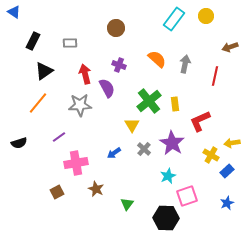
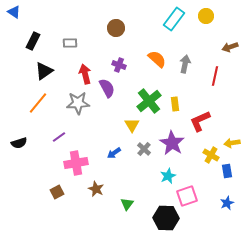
gray star: moved 2 px left, 2 px up
blue rectangle: rotated 56 degrees counterclockwise
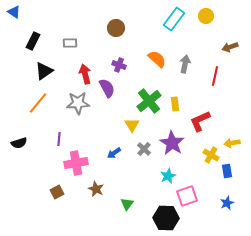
purple line: moved 2 px down; rotated 48 degrees counterclockwise
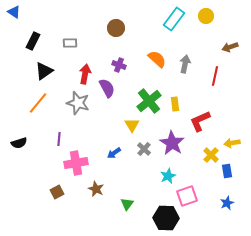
red arrow: rotated 24 degrees clockwise
gray star: rotated 20 degrees clockwise
yellow cross: rotated 14 degrees clockwise
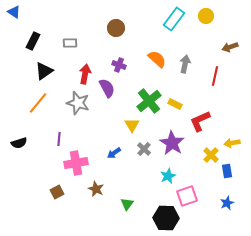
yellow rectangle: rotated 56 degrees counterclockwise
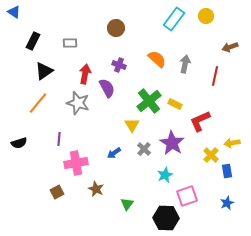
cyan star: moved 3 px left, 1 px up
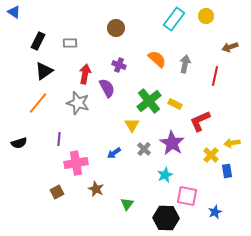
black rectangle: moved 5 px right
pink square: rotated 30 degrees clockwise
blue star: moved 12 px left, 9 px down
